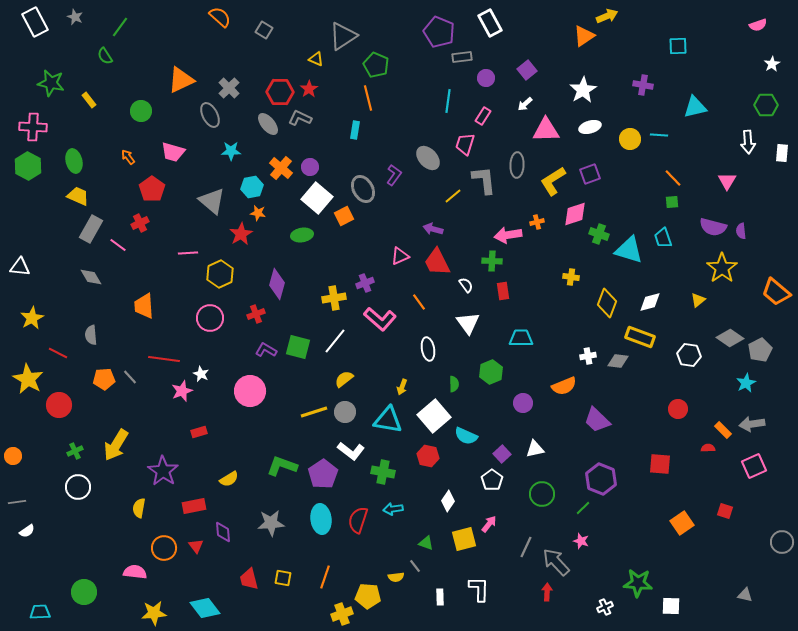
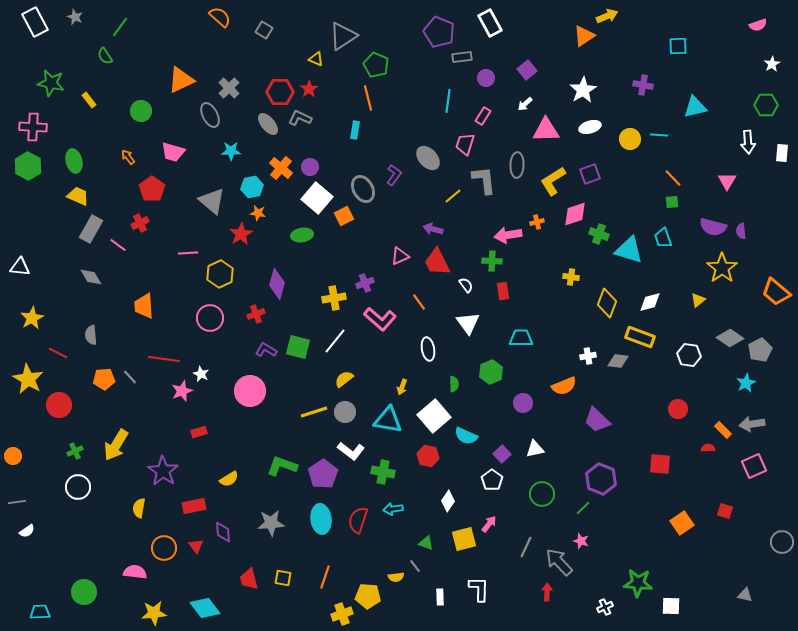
gray arrow at (556, 562): moved 3 px right
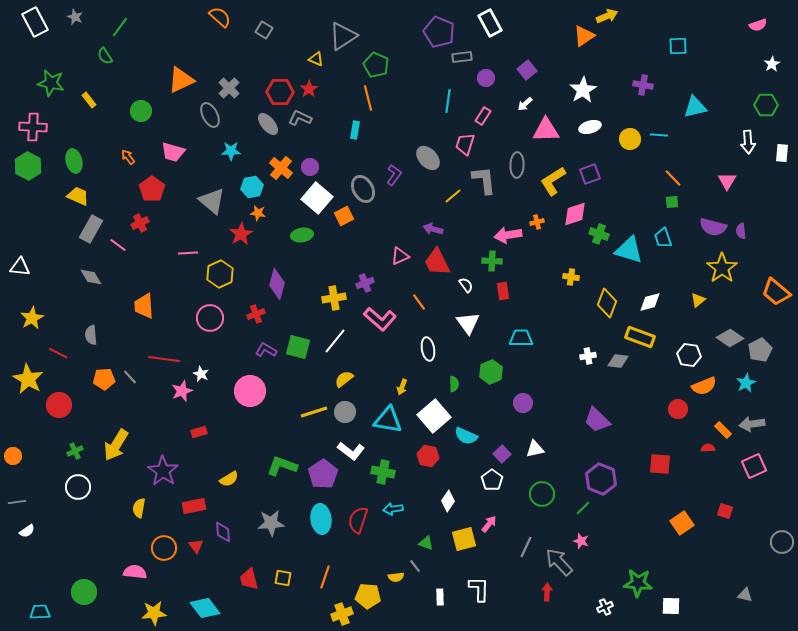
orange semicircle at (564, 386): moved 140 px right
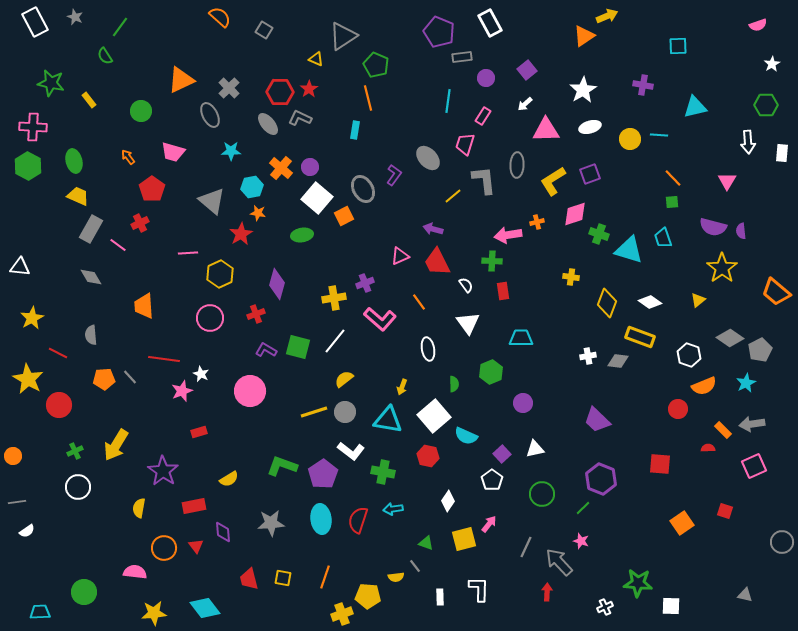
white diamond at (650, 302): rotated 50 degrees clockwise
white hexagon at (689, 355): rotated 10 degrees clockwise
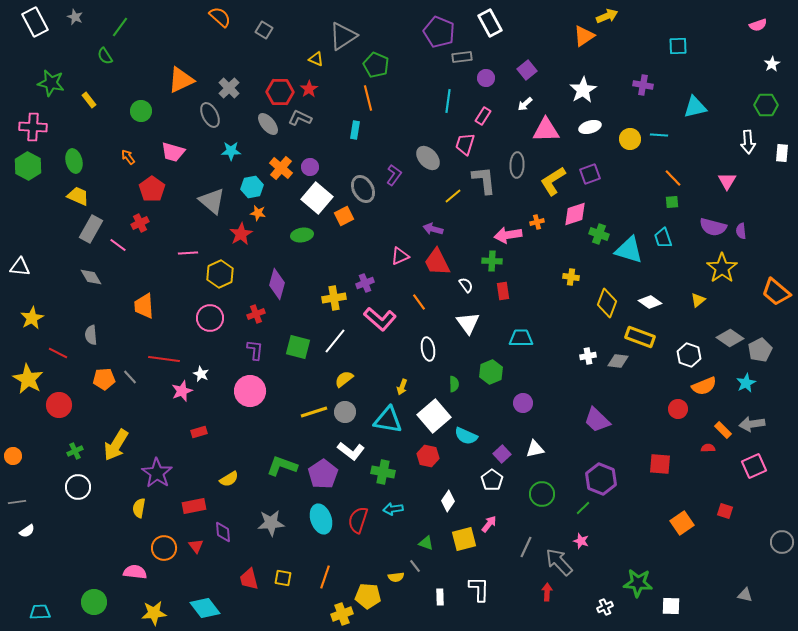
purple L-shape at (266, 350): moved 11 px left; rotated 65 degrees clockwise
purple star at (163, 471): moved 6 px left, 2 px down
cyan ellipse at (321, 519): rotated 12 degrees counterclockwise
green circle at (84, 592): moved 10 px right, 10 px down
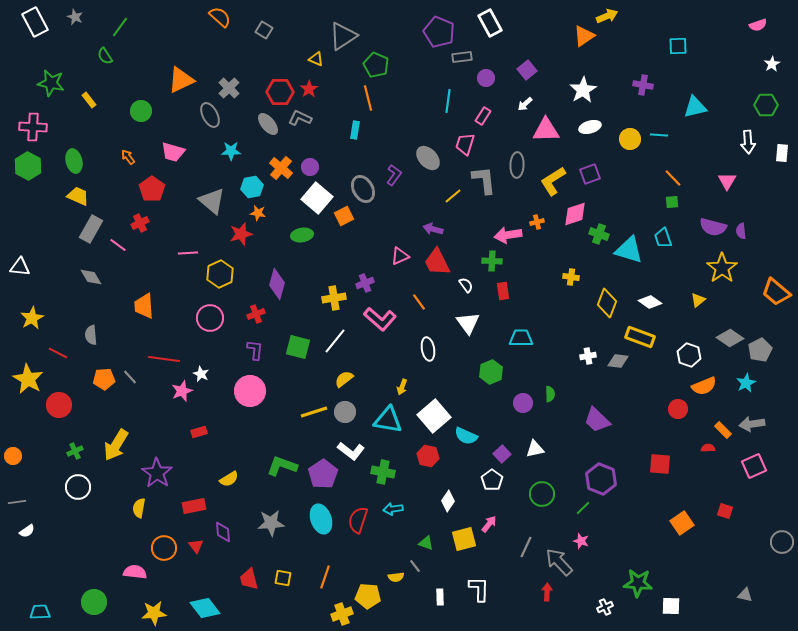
red star at (241, 234): rotated 15 degrees clockwise
green semicircle at (454, 384): moved 96 px right, 10 px down
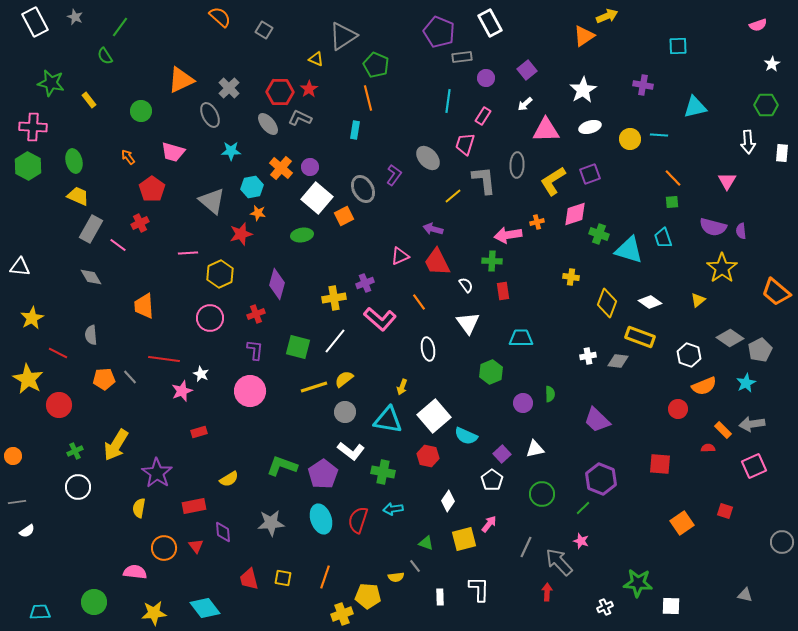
yellow line at (314, 412): moved 25 px up
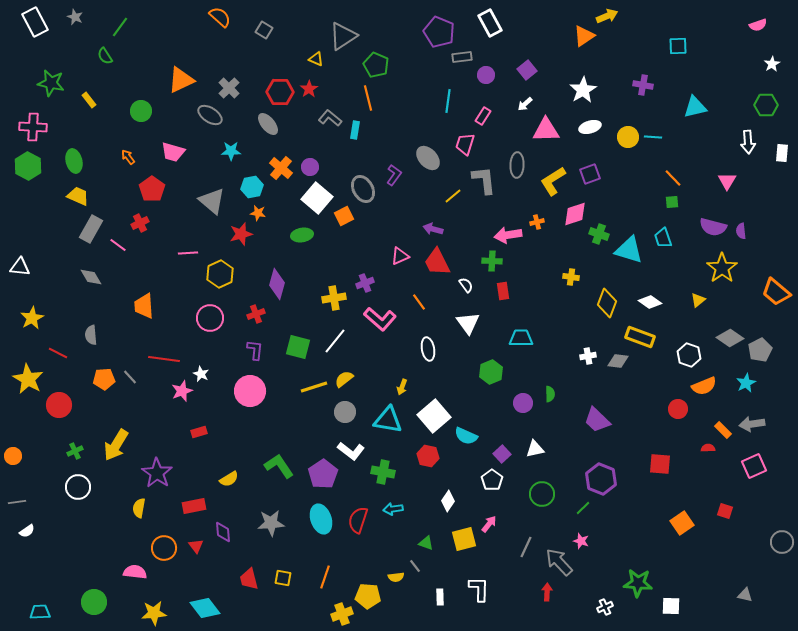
purple circle at (486, 78): moved 3 px up
gray ellipse at (210, 115): rotated 30 degrees counterclockwise
gray L-shape at (300, 118): moved 30 px right; rotated 15 degrees clockwise
cyan line at (659, 135): moved 6 px left, 2 px down
yellow circle at (630, 139): moved 2 px left, 2 px up
green L-shape at (282, 466): moved 3 px left; rotated 36 degrees clockwise
